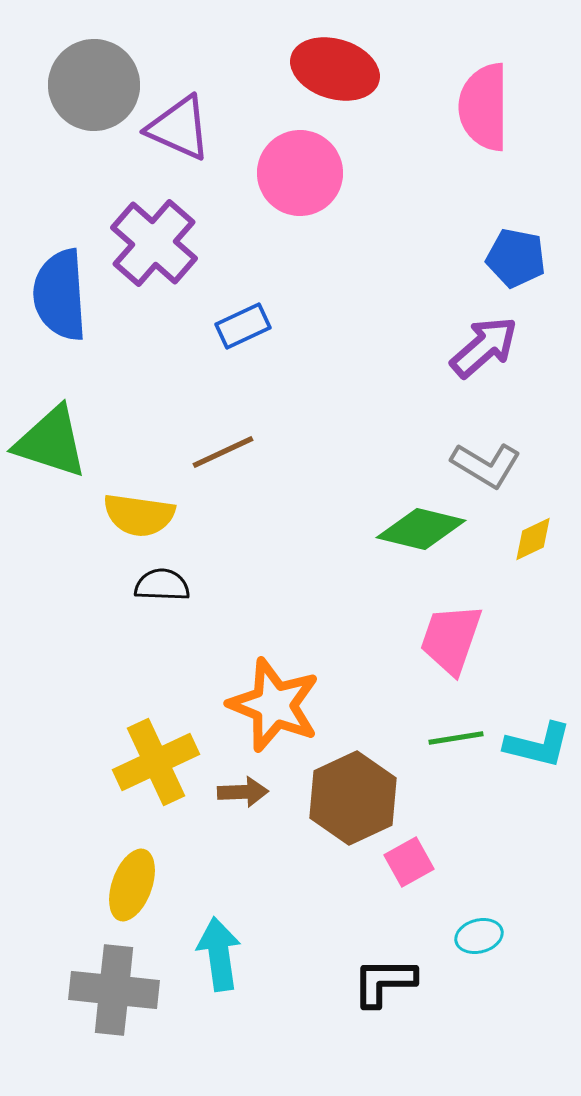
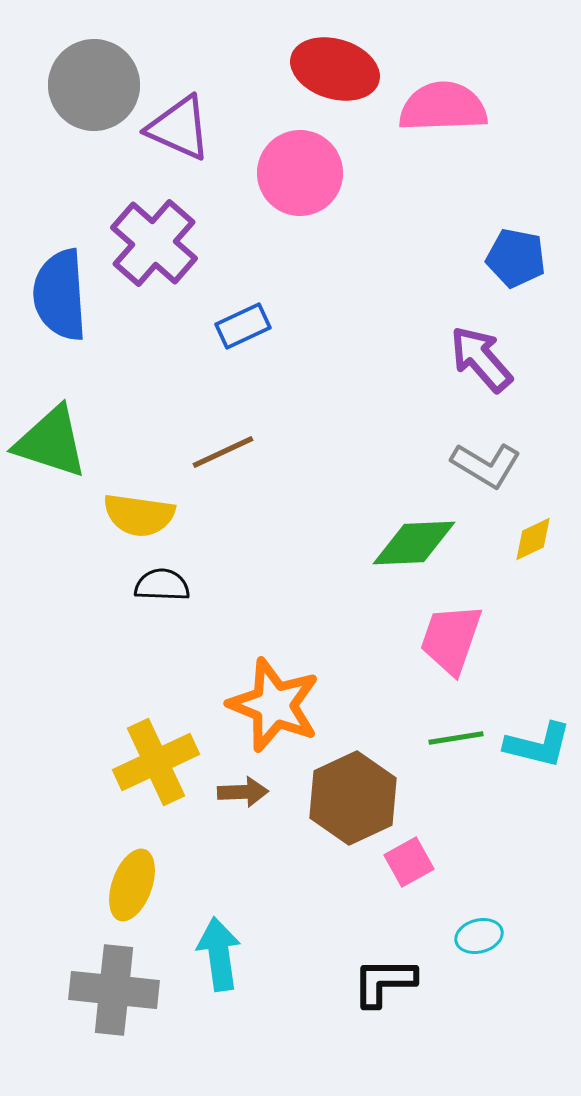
pink semicircle: moved 41 px left; rotated 88 degrees clockwise
purple arrow: moved 3 px left, 12 px down; rotated 90 degrees counterclockwise
green diamond: moved 7 px left, 14 px down; rotated 16 degrees counterclockwise
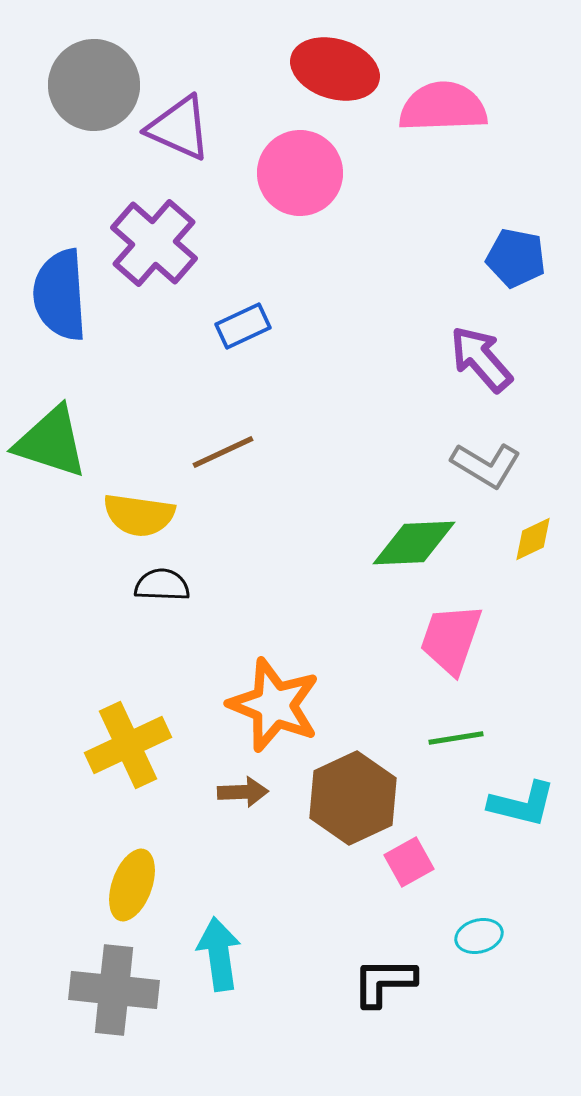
cyan L-shape: moved 16 px left, 59 px down
yellow cross: moved 28 px left, 17 px up
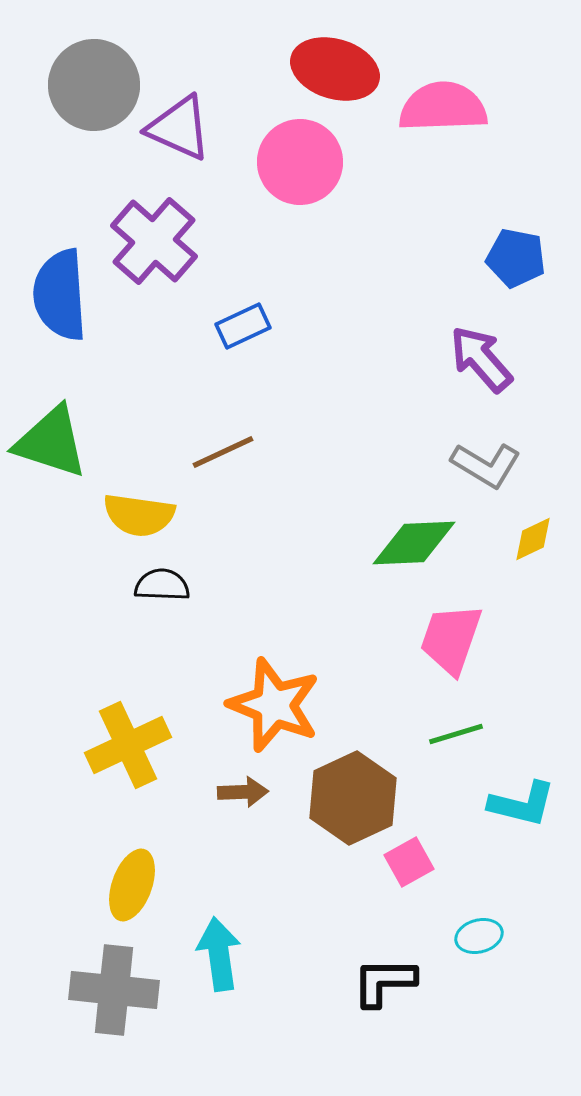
pink circle: moved 11 px up
purple cross: moved 2 px up
green line: moved 4 px up; rotated 8 degrees counterclockwise
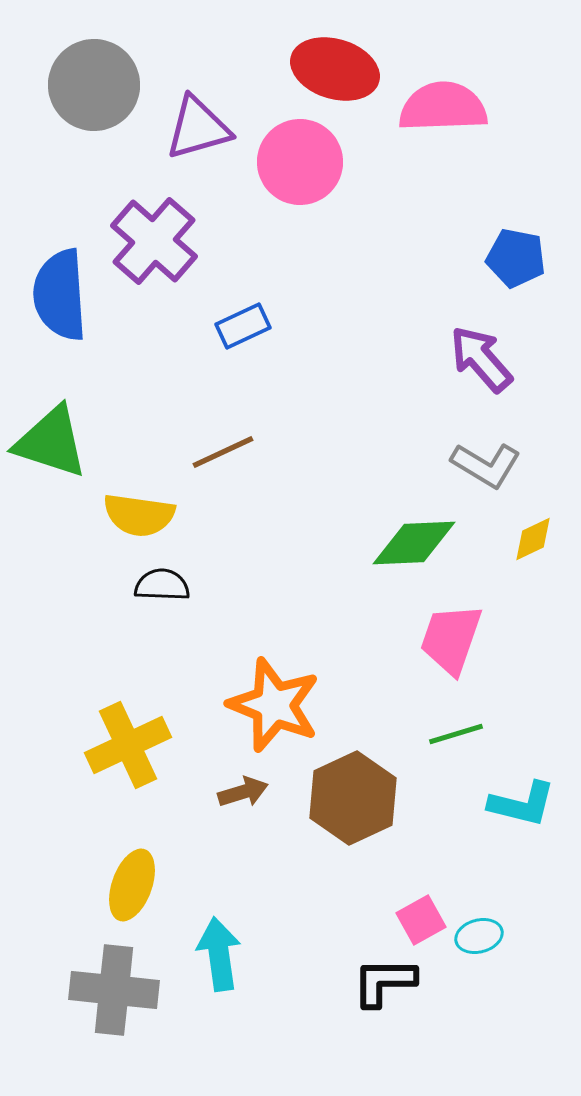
purple triangle: moved 19 px right; rotated 40 degrees counterclockwise
brown arrow: rotated 15 degrees counterclockwise
pink square: moved 12 px right, 58 px down
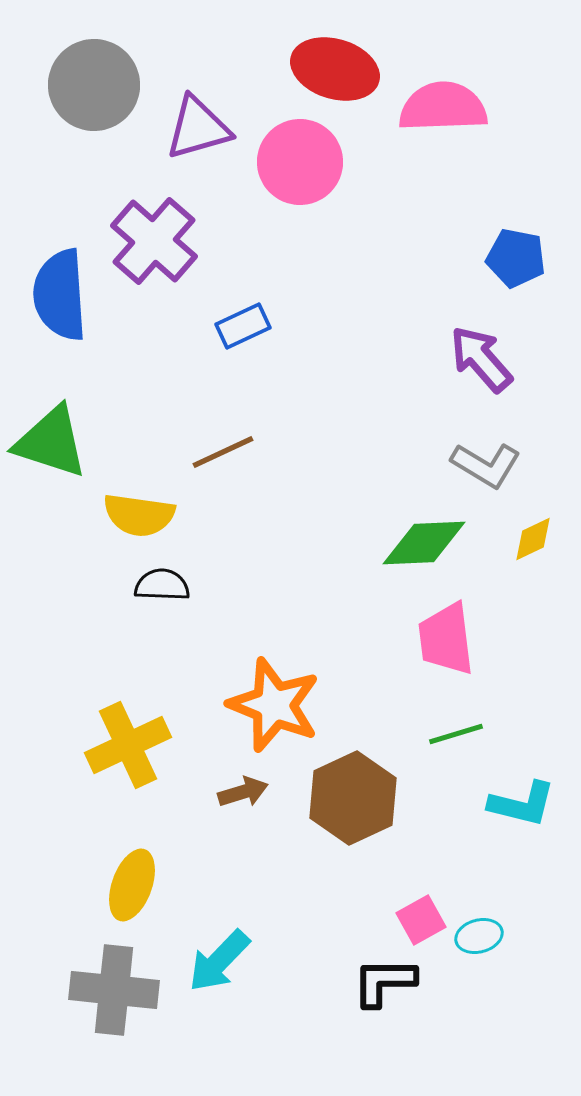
green diamond: moved 10 px right
pink trapezoid: moved 5 px left; rotated 26 degrees counterclockwise
cyan arrow: moved 7 px down; rotated 128 degrees counterclockwise
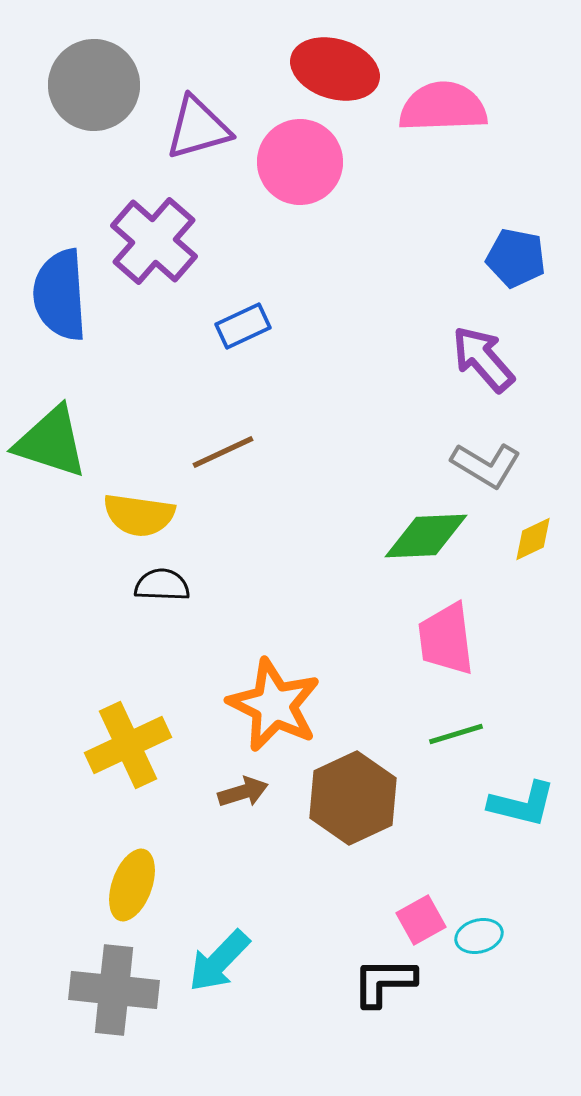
purple arrow: moved 2 px right
green diamond: moved 2 px right, 7 px up
orange star: rotated 4 degrees clockwise
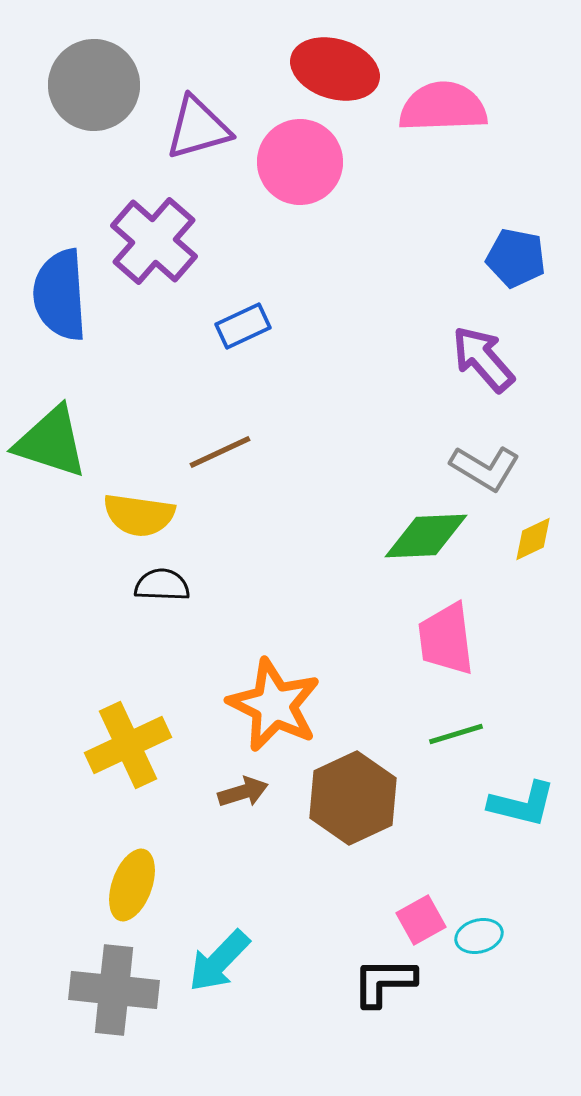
brown line: moved 3 px left
gray L-shape: moved 1 px left, 3 px down
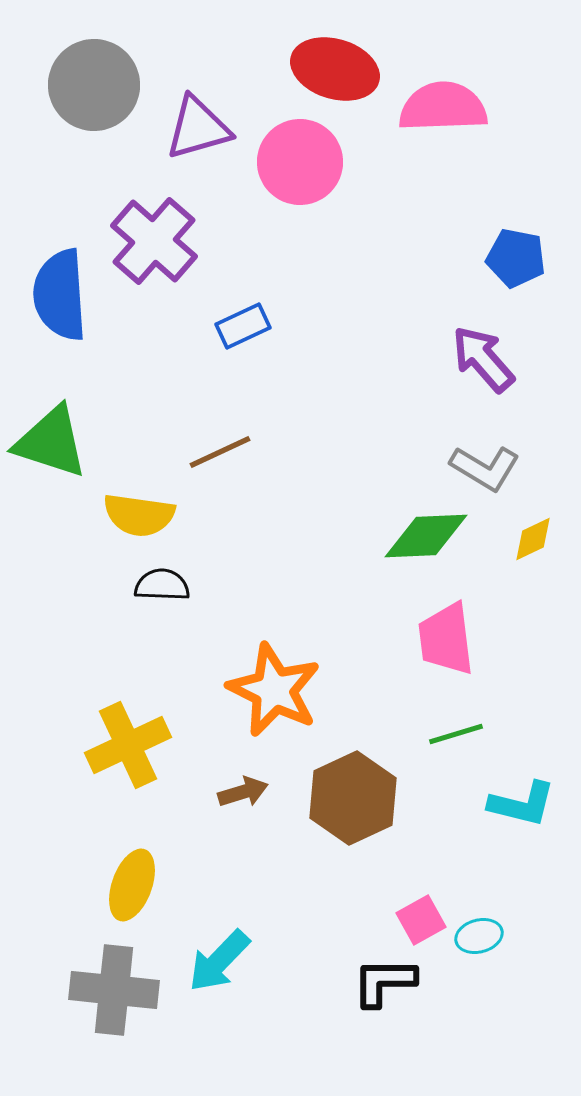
orange star: moved 15 px up
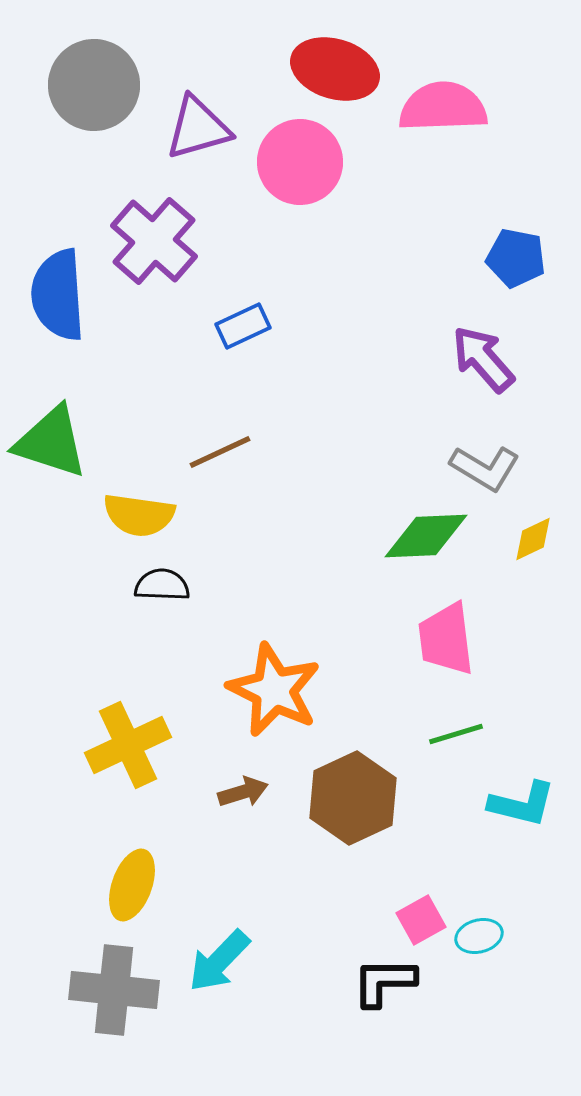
blue semicircle: moved 2 px left
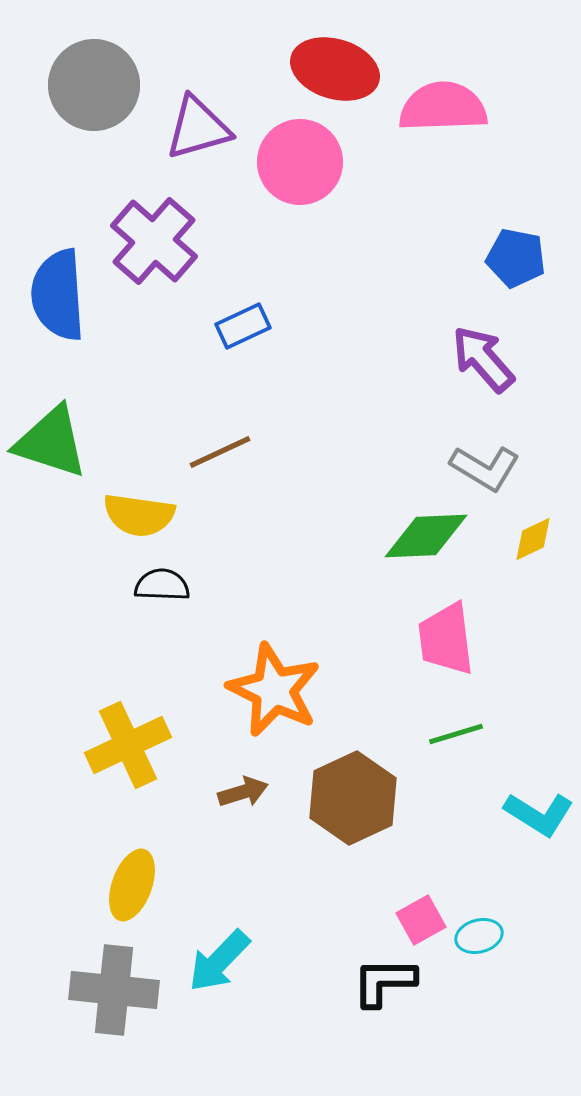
cyan L-shape: moved 17 px right, 10 px down; rotated 18 degrees clockwise
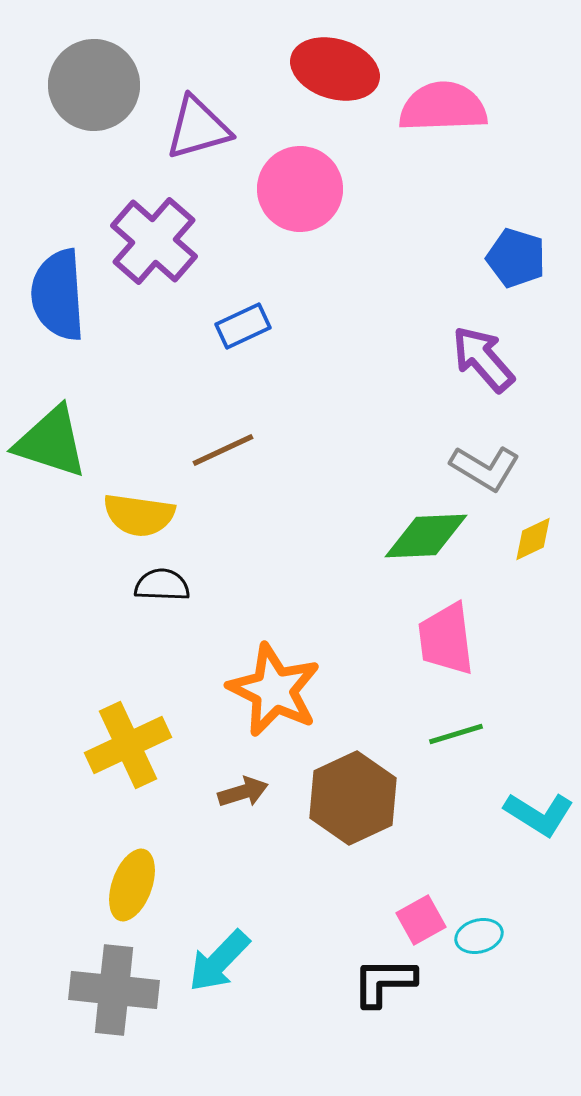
pink circle: moved 27 px down
blue pentagon: rotated 6 degrees clockwise
brown line: moved 3 px right, 2 px up
